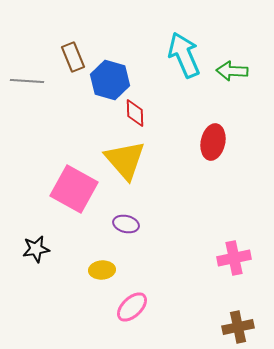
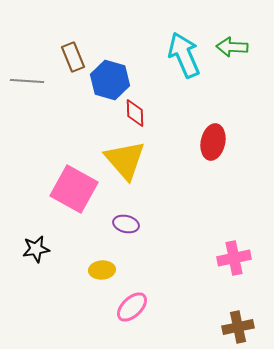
green arrow: moved 24 px up
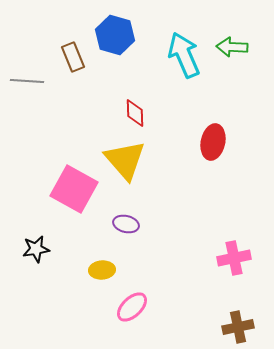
blue hexagon: moved 5 px right, 45 px up
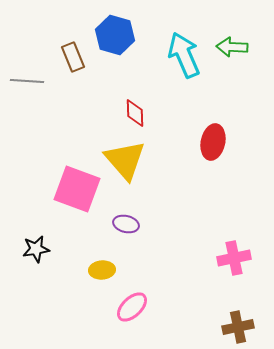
pink square: moved 3 px right; rotated 9 degrees counterclockwise
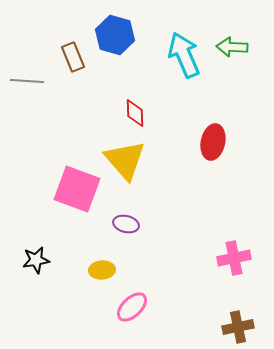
black star: moved 11 px down
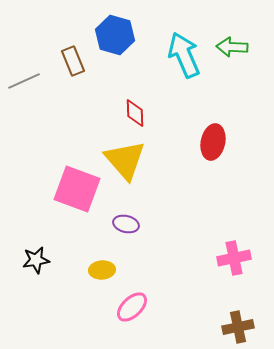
brown rectangle: moved 4 px down
gray line: moved 3 px left; rotated 28 degrees counterclockwise
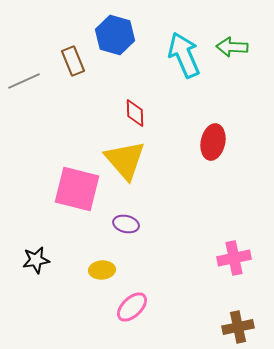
pink square: rotated 6 degrees counterclockwise
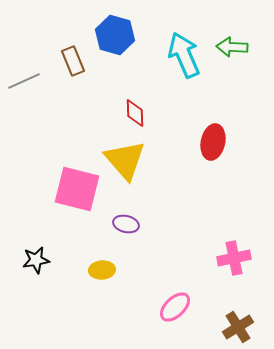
pink ellipse: moved 43 px right
brown cross: rotated 20 degrees counterclockwise
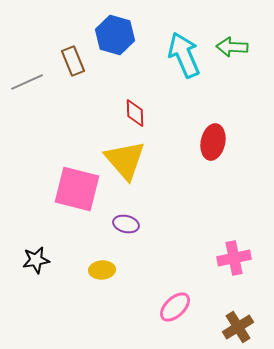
gray line: moved 3 px right, 1 px down
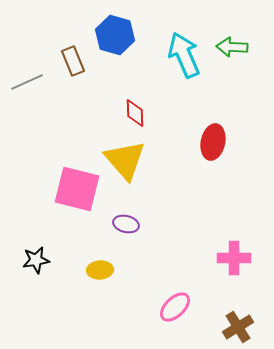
pink cross: rotated 12 degrees clockwise
yellow ellipse: moved 2 px left
